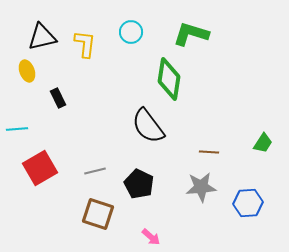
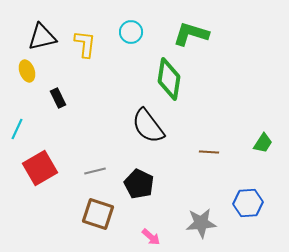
cyan line: rotated 60 degrees counterclockwise
gray star: moved 36 px down
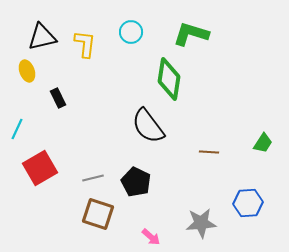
gray line: moved 2 px left, 7 px down
black pentagon: moved 3 px left, 2 px up
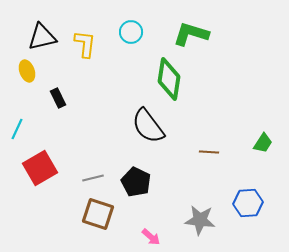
gray star: moved 1 px left, 3 px up; rotated 12 degrees clockwise
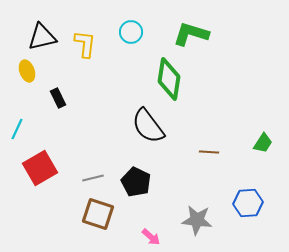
gray star: moved 3 px left
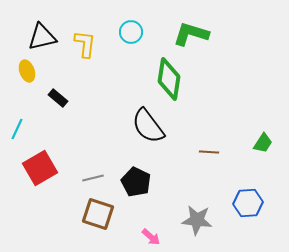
black rectangle: rotated 24 degrees counterclockwise
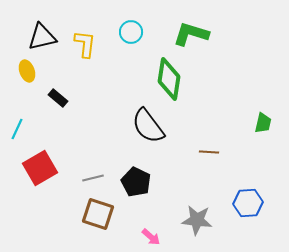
green trapezoid: moved 20 px up; rotated 20 degrees counterclockwise
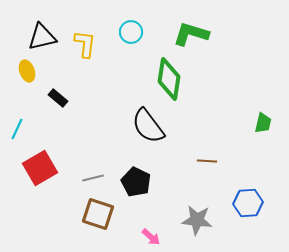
brown line: moved 2 px left, 9 px down
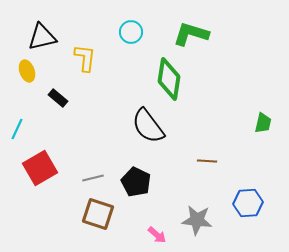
yellow L-shape: moved 14 px down
pink arrow: moved 6 px right, 2 px up
